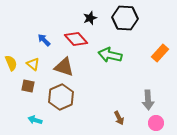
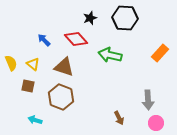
brown hexagon: rotated 15 degrees counterclockwise
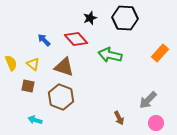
gray arrow: rotated 48 degrees clockwise
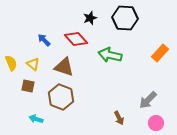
cyan arrow: moved 1 px right, 1 px up
